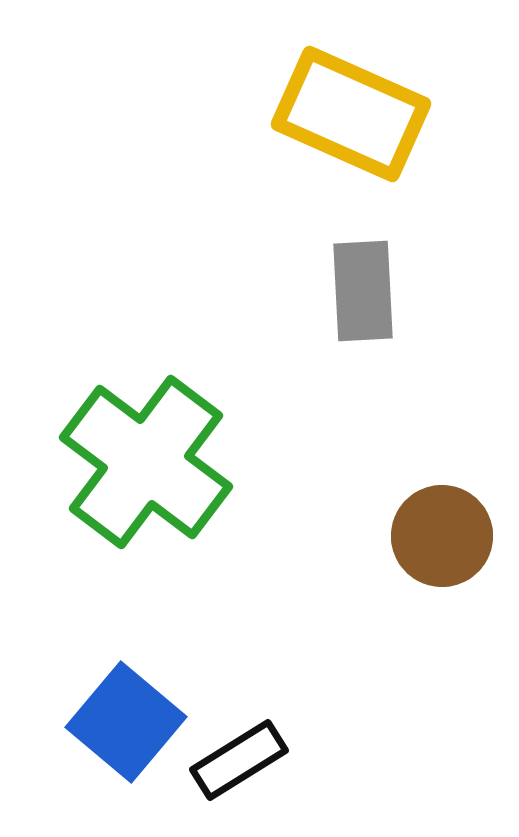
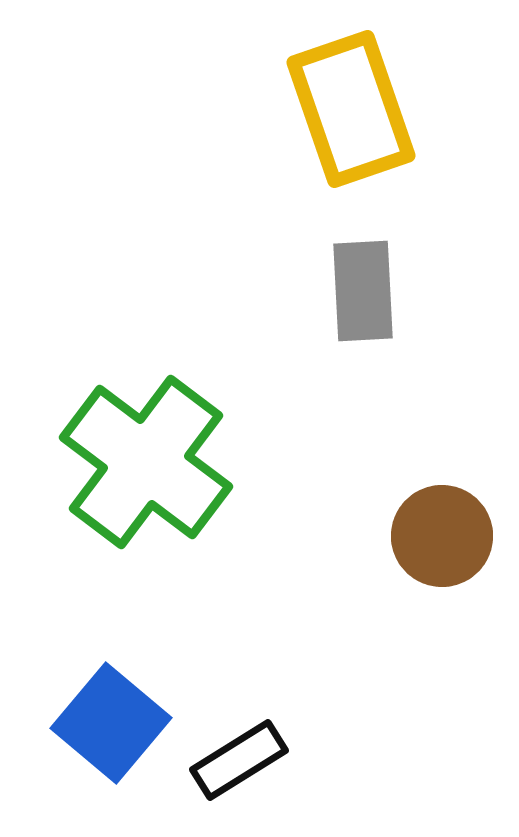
yellow rectangle: moved 5 px up; rotated 47 degrees clockwise
blue square: moved 15 px left, 1 px down
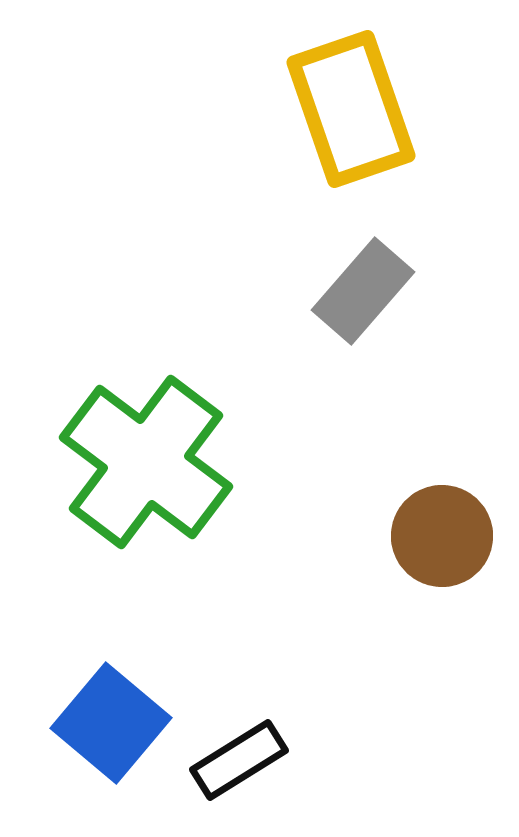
gray rectangle: rotated 44 degrees clockwise
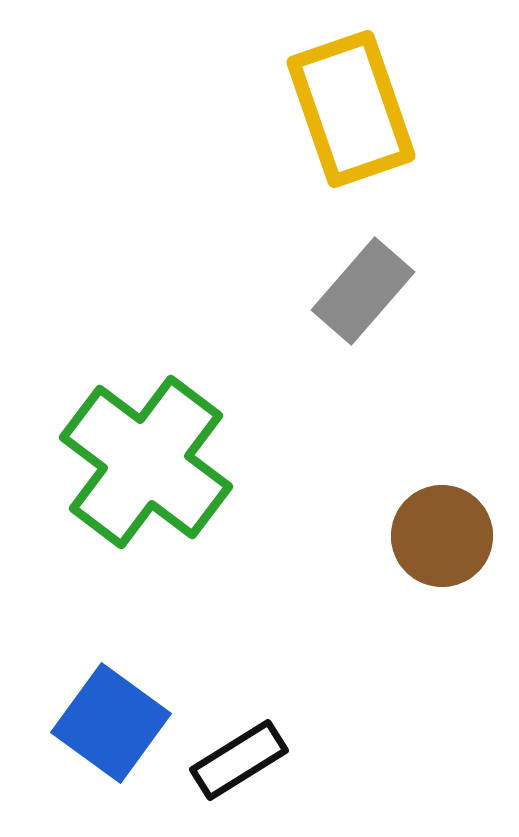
blue square: rotated 4 degrees counterclockwise
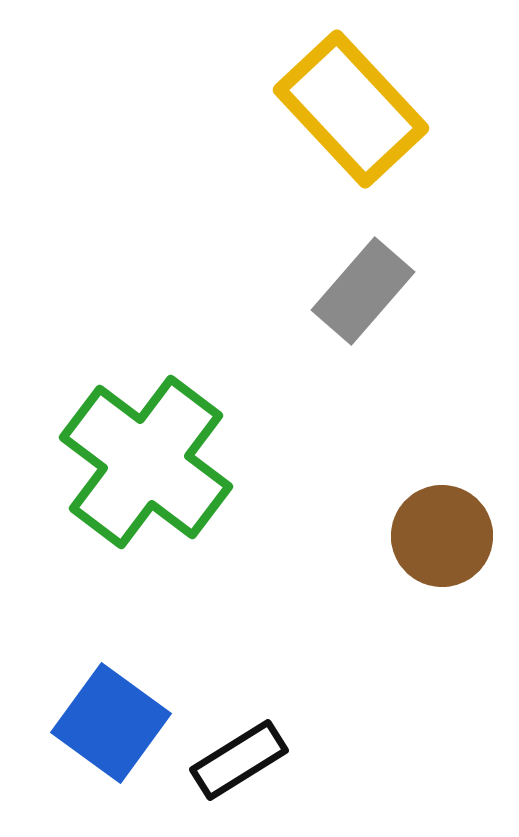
yellow rectangle: rotated 24 degrees counterclockwise
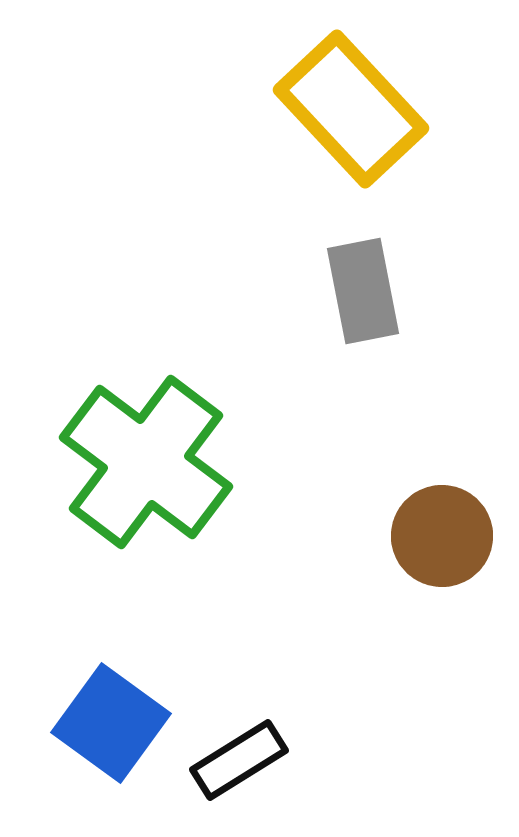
gray rectangle: rotated 52 degrees counterclockwise
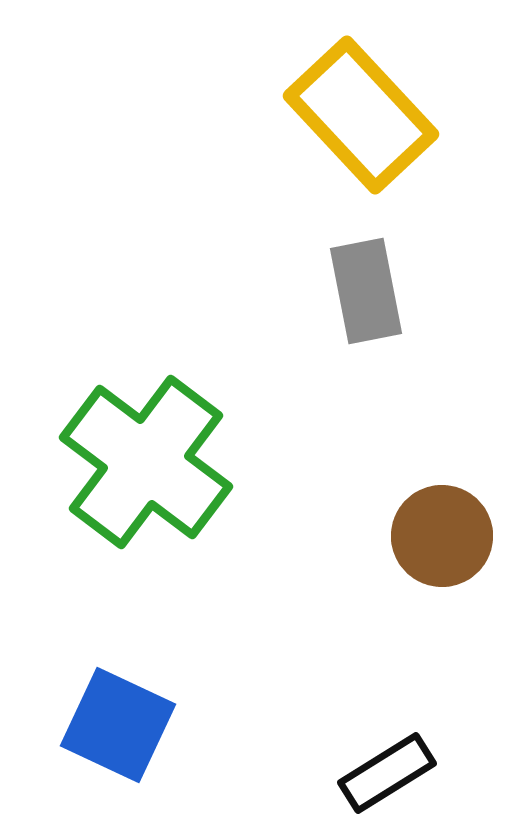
yellow rectangle: moved 10 px right, 6 px down
gray rectangle: moved 3 px right
blue square: moved 7 px right, 2 px down; rotated 11 degrees counterclockwise
black rectangle: moved 148 px right, 13 px down
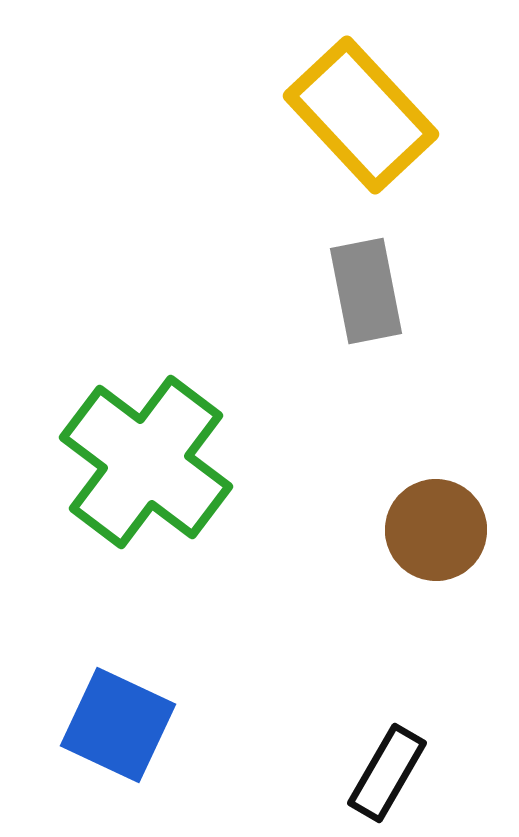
brown circle: moved 6 px left, 6 px up
black rectangle: rotated 28 degrees counterclockwise
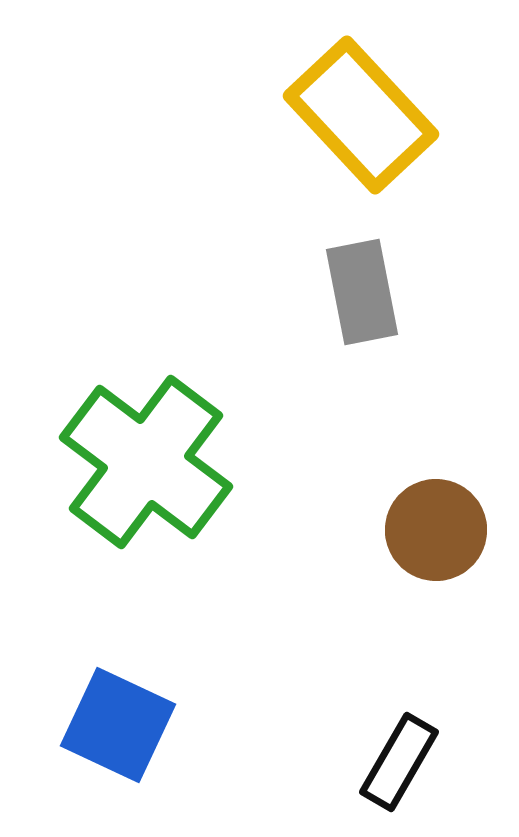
gray rectangle: moved 4 px left, 1 px down
black rectangle: moved 12 px right, 11 px up
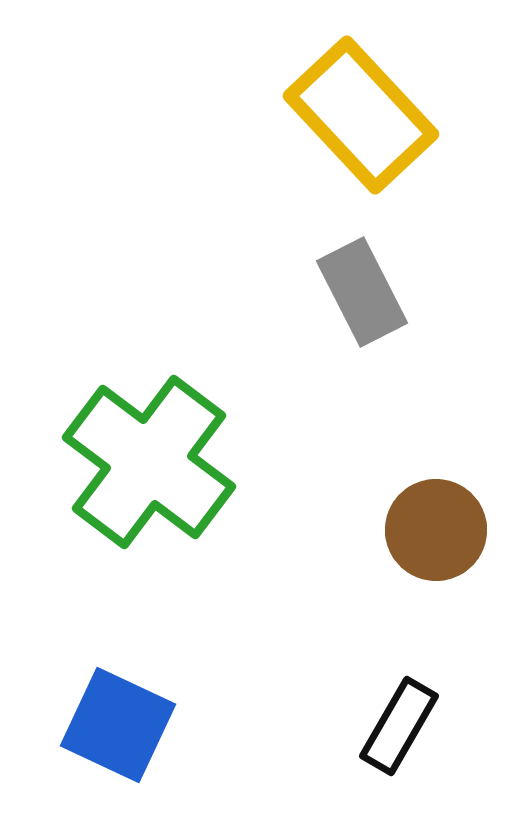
gray rectangle: rotated 16 degrees counterclockwise
green cross: moved 3 px right
black rectangle: moved 36 px up
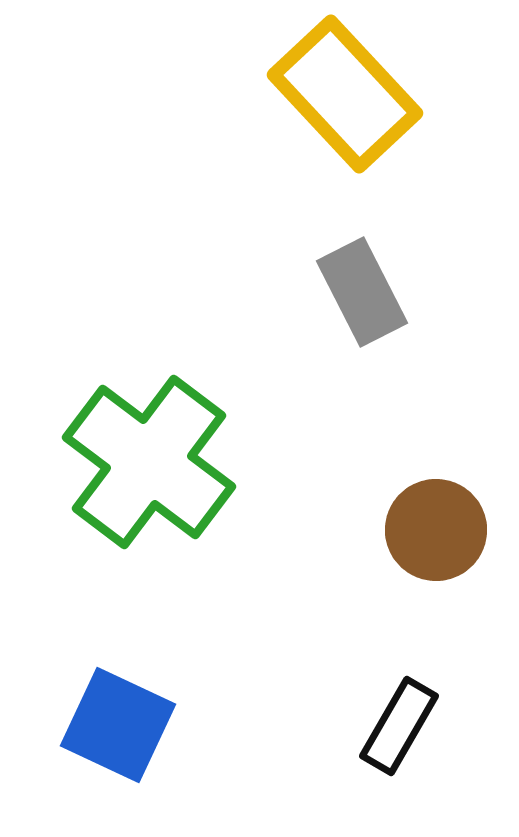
yellow rectangle: moved 16 px left, 21 px up
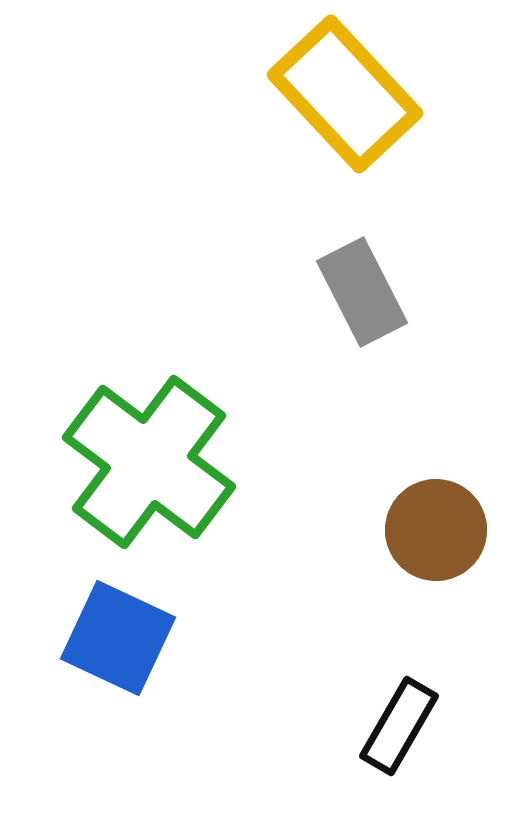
blue square: moved 87 px up
